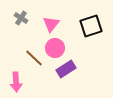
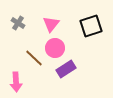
gray cross: moved 3 px left, 5 px down
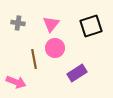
gray cross: rotated 24 degrees counterclockwise
brown line: moved 1 px down; rotated 36 degrees clockwise
purple rectangle: moved 11 px right, 4 px down
pink arrow: rotated 66 degrees counterclockwise
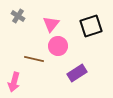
gray cross: moved 7 px up; rotated 24 degrees clockwise
pink circle: moved 3 px right, 2 px up
brown line: rotated 66 degrees counterclockwise
pink arrow: moved 2 px left; rotated 84 degrees clockwise
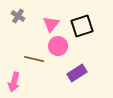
black square: moved 9 px left
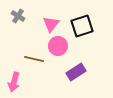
purple rectangle: moved 1 px left, 1 px up
